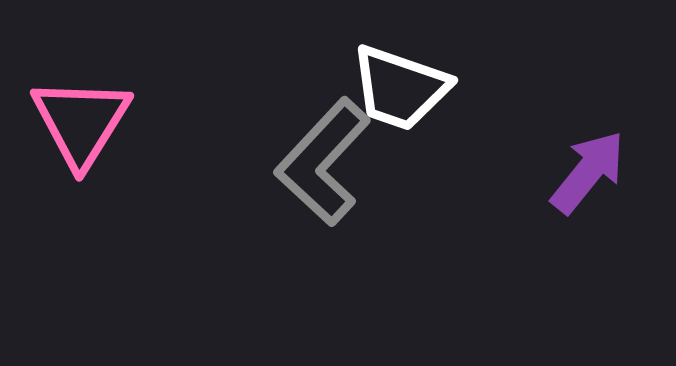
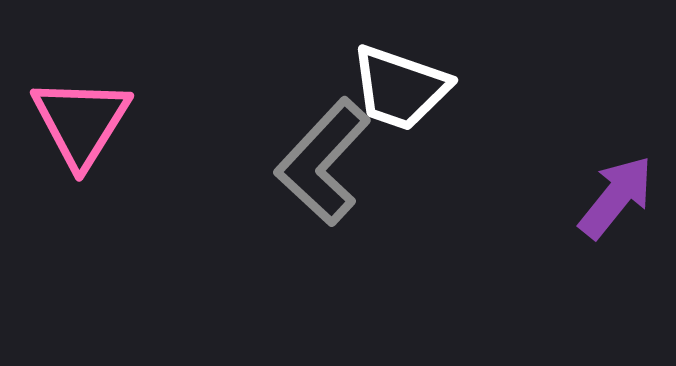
purple arrow: moved 28 px right, 25 px down
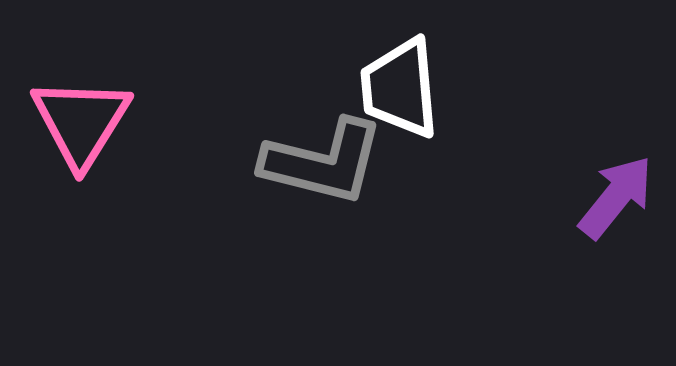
white trapezoid: rotated 66 degrees clockwise
gray L-shape: rotated 119 degrees counterclockwise
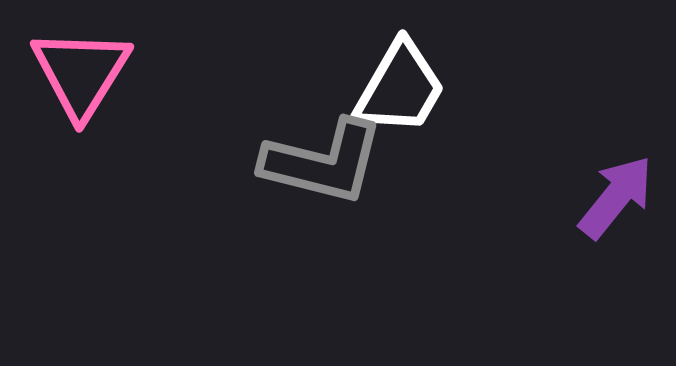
white trapezoid: rotated 145 degrees counterclockwise
pink triangle: moved 49 px up
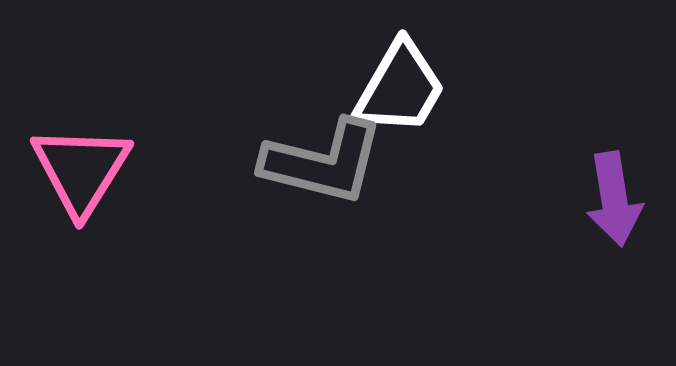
pink triangle: moved 97 px down
purple arrow: moved 2 px left, 2 px down; rotated 132 degrees clockwise
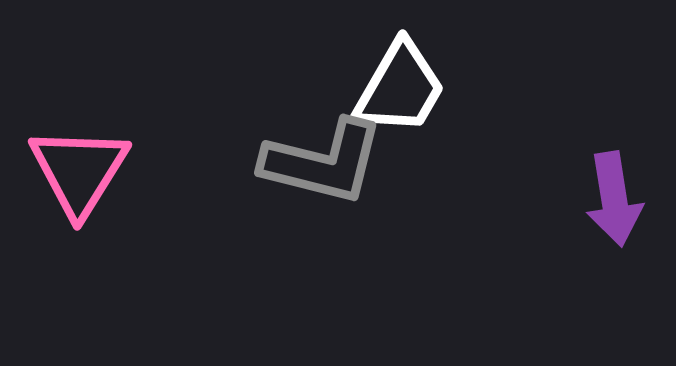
pink triangle: moved 2 px left, 1 px down
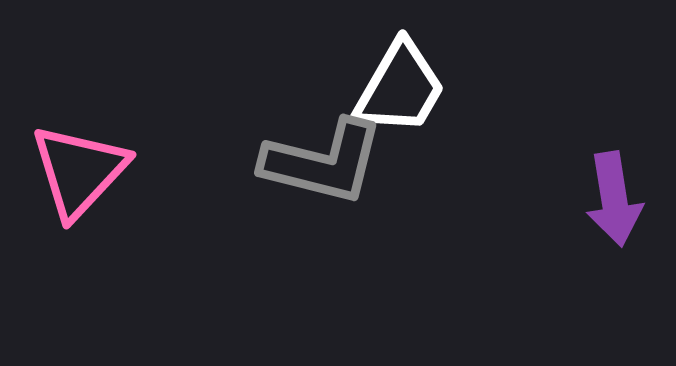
pink triangle: rotated 11 degrees clockwise
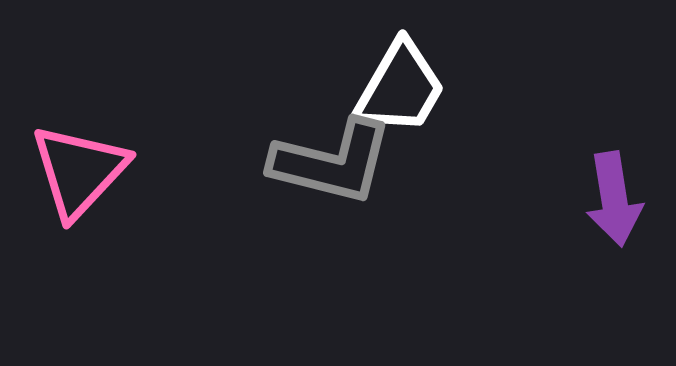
gray L-shape: moved 9 px right
